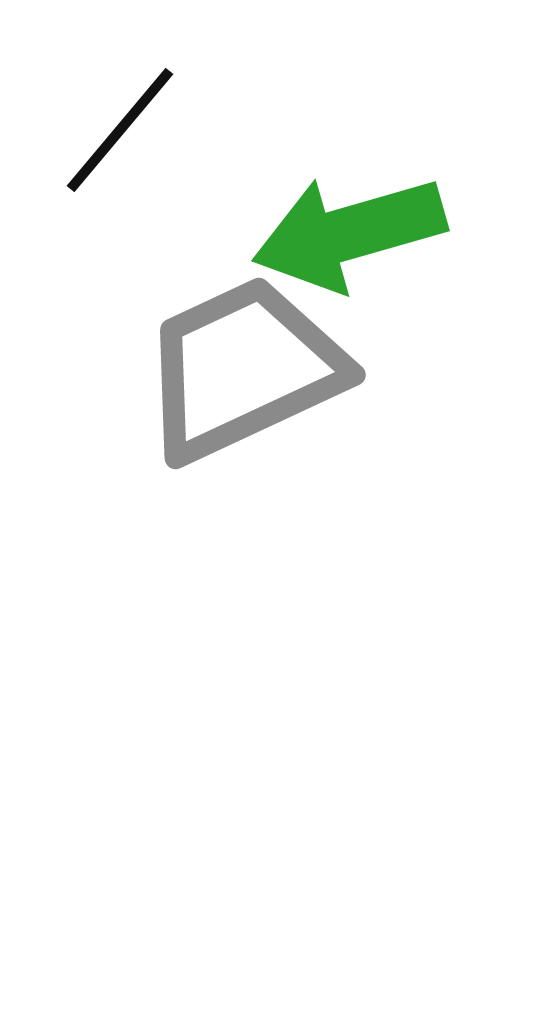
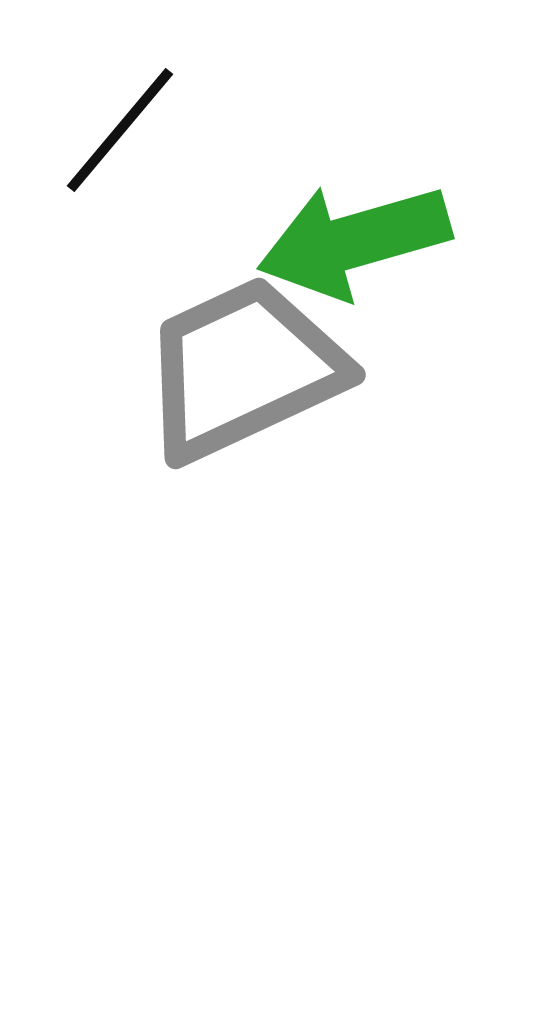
green arrow: moved 5 px right, 8 px down
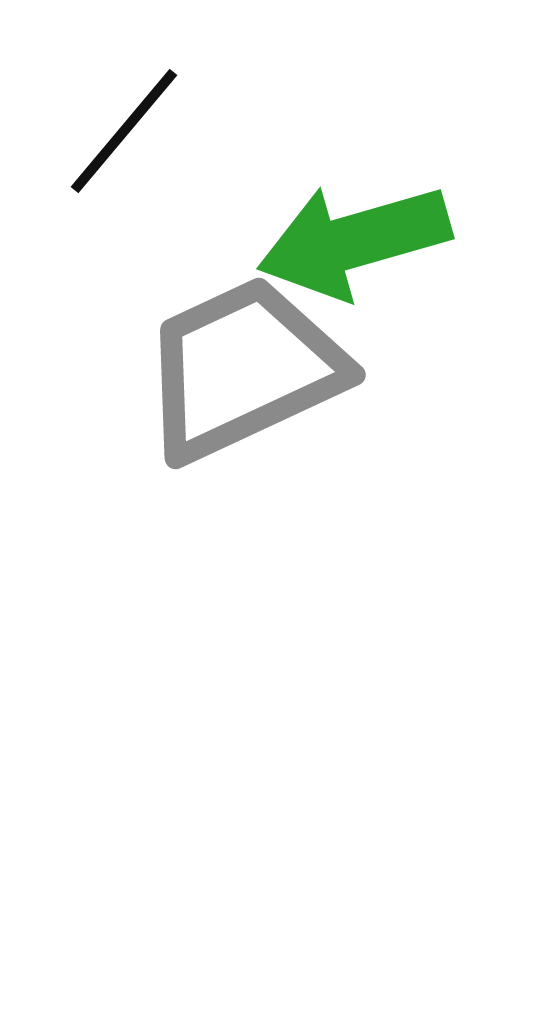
black line: moved 4 px right, 1 px down
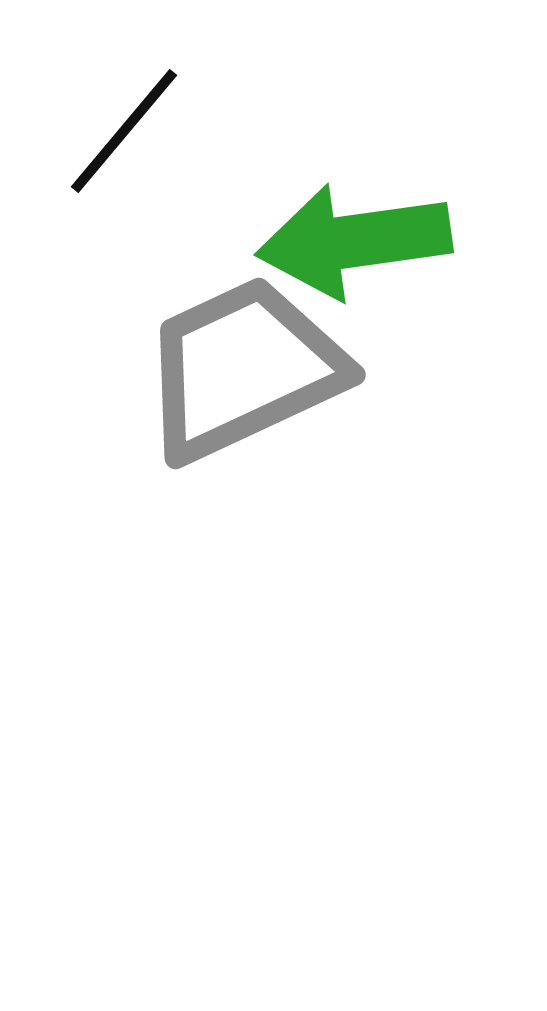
green arrow: rotated 8 degrees clockwise
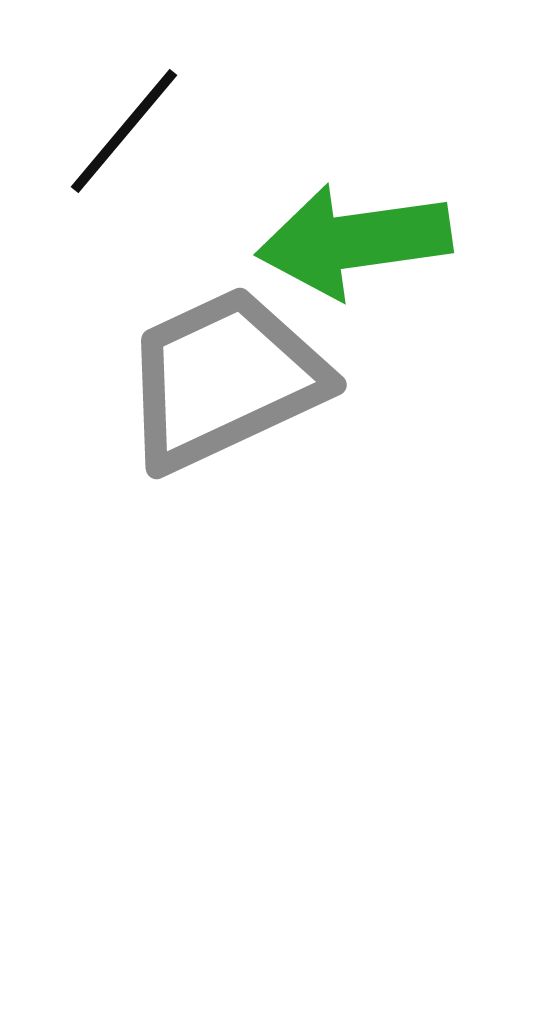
gray trapezoid: moved 19 px left, 10 px down
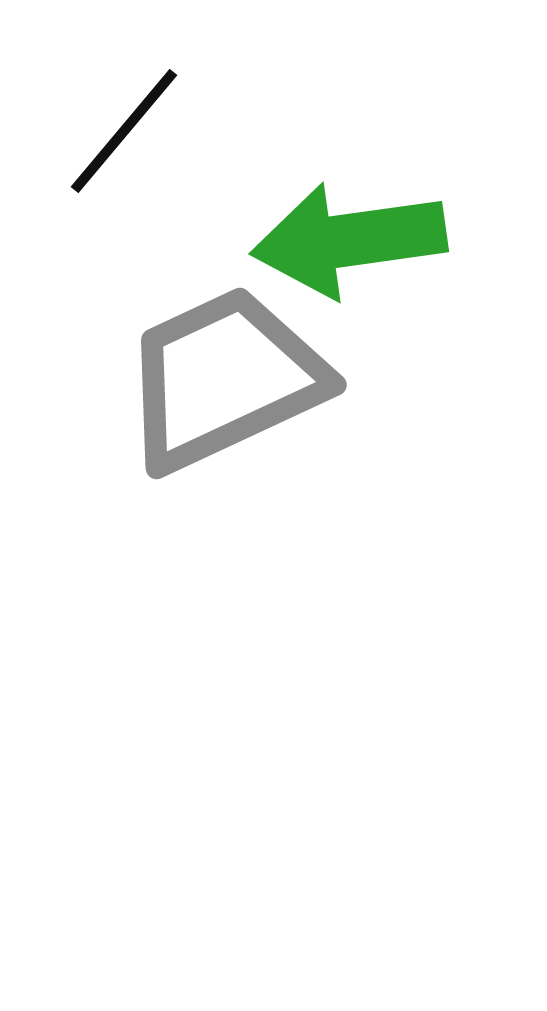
green arrow: moved 5 px left, 1 px up
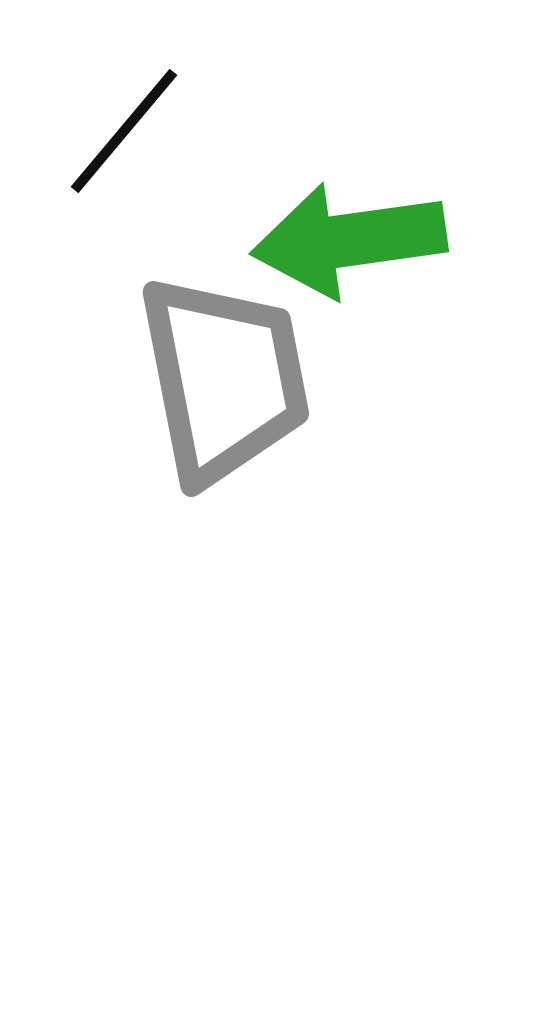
gray trapezoid: rotated 104 degrees clockwise
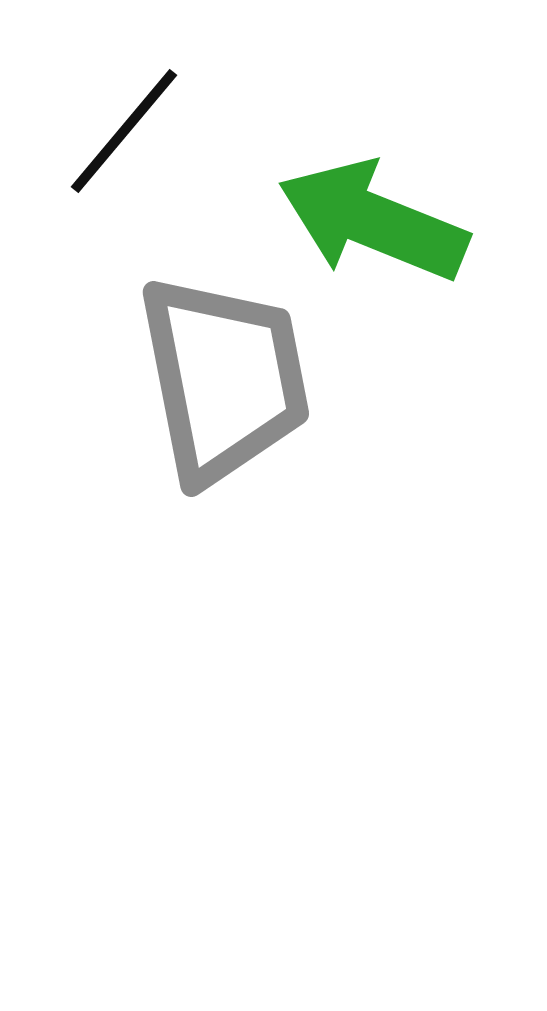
green arrow: moved 24 px right, 19 px up; rotated 30 degrees clockwise
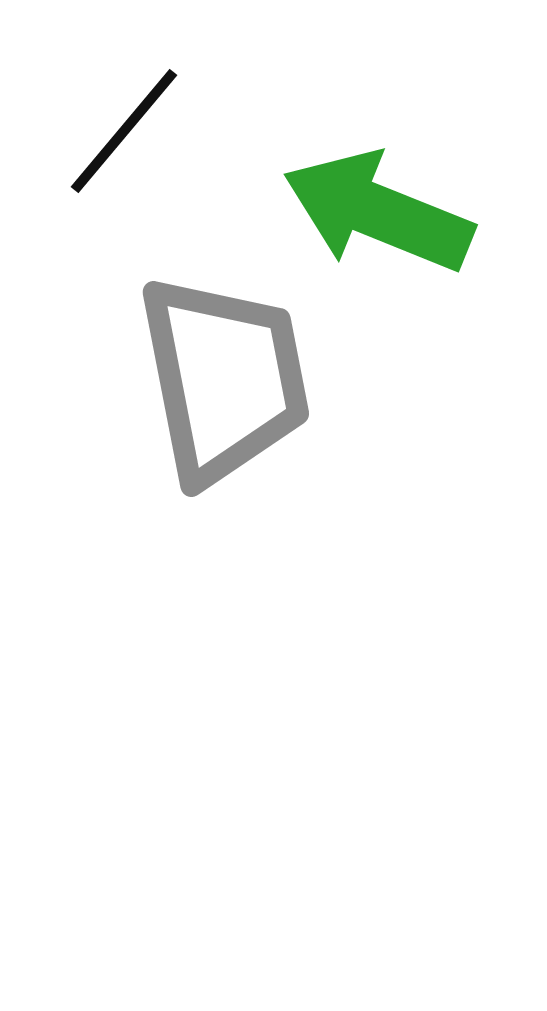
green arrow: moved 5 px right, 9 px up
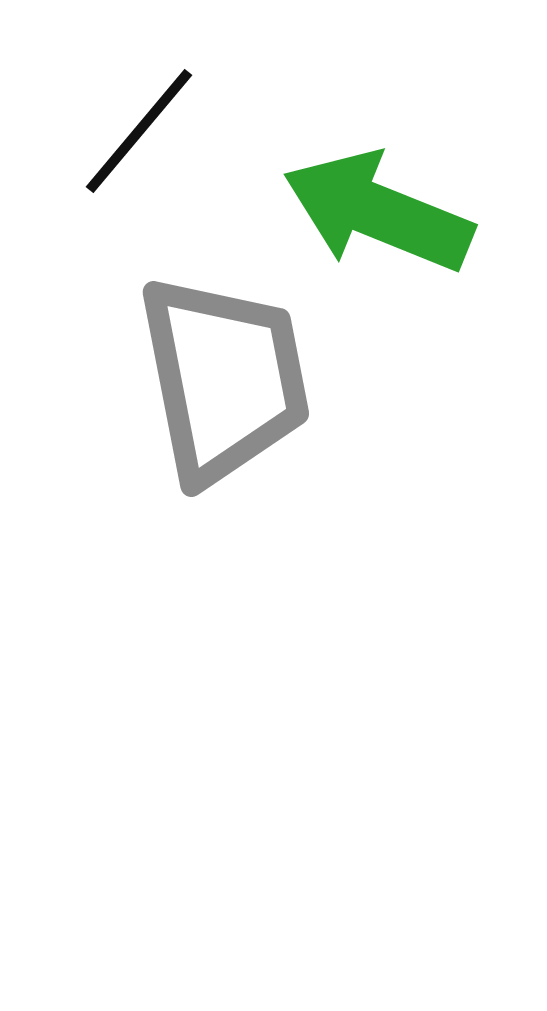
black line: moved 15 px right
